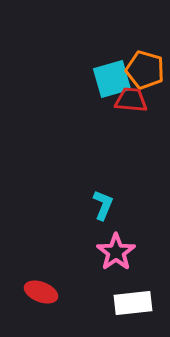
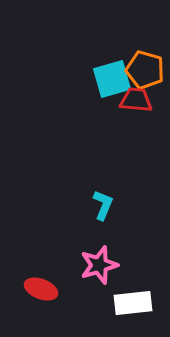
red trapezoid: moved 5 px right
pink star: moved 17 px left, 13 px down; rotated 18 degrees clockwise
red ellipse: moved 3 px up
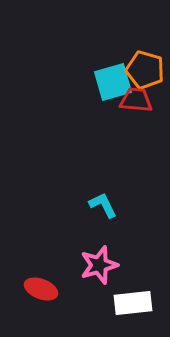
cyan square: moved 1 px right, 3 px down
cyan L-shape: rotated 48 degrees counterclockwise
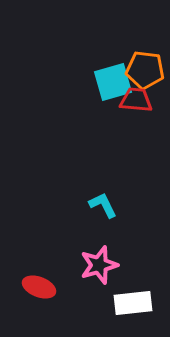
orange pentagon: rotated 9 degrees counterclockwise
red ellipse: moved 2 px left, 2 px up
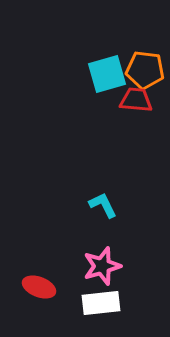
cyan square: moved 6 px left, 8 px up
pink star: moved 3 px right, 1 px down
white rectangle: moved 32 px left
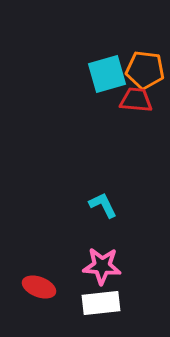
pink star: rotated 21 degrees clockwise
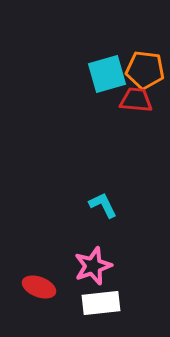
pink star: moved 9 px left; rotated 24 degrees counterclockwise
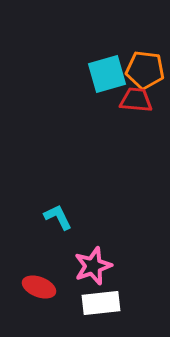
cyan L-shape: moved 45 px left, 12 px down
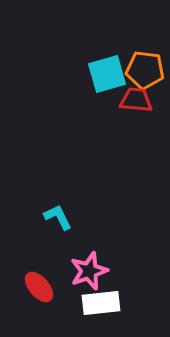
pink star: moved 4 px left, 5 px down
red ellipse: rotated 28 degrees clockwise
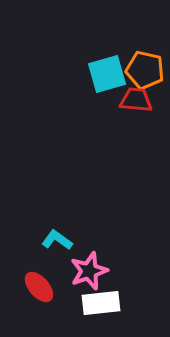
orange pentagon: rotated 6 degrees clockwise
cyan L-shape: moved 1 px left, 23 px down; rotated 28 degrees counterclockwise
